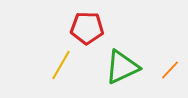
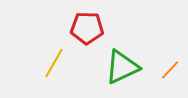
yellow line: moved 7 px left, 2 px up
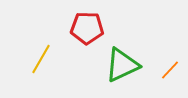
yellow line: moved 13 px left, 4 px up
green triangle: moved 2 px up
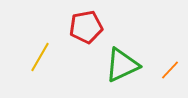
red pentagon: moved 1 px left, 1 px up; rotated 12 degrees counterclockwise
yellow line: moved 1 px left, 2 px up
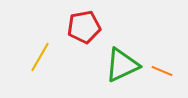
red pentagon: moved 2 px left
orange line: moved 8 px left, 1 px down; rotated 70 degrees clockwise
